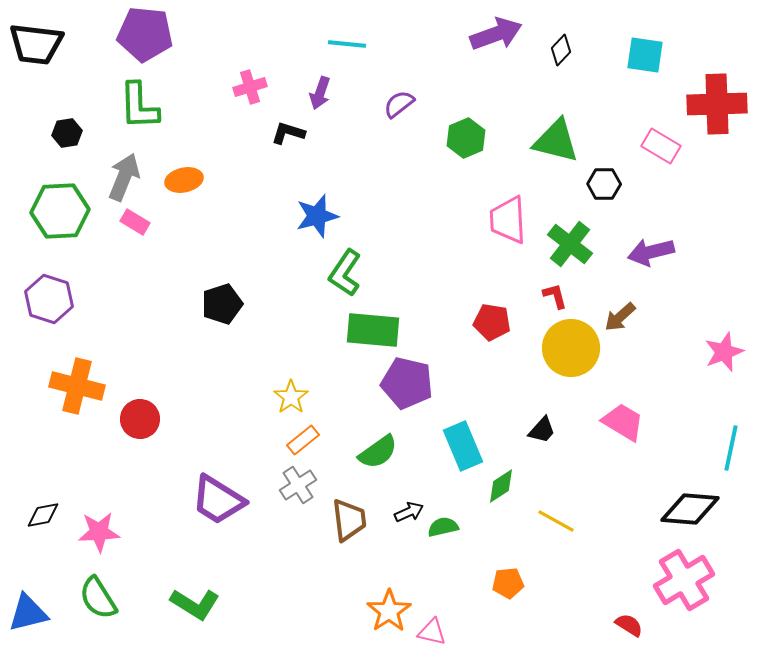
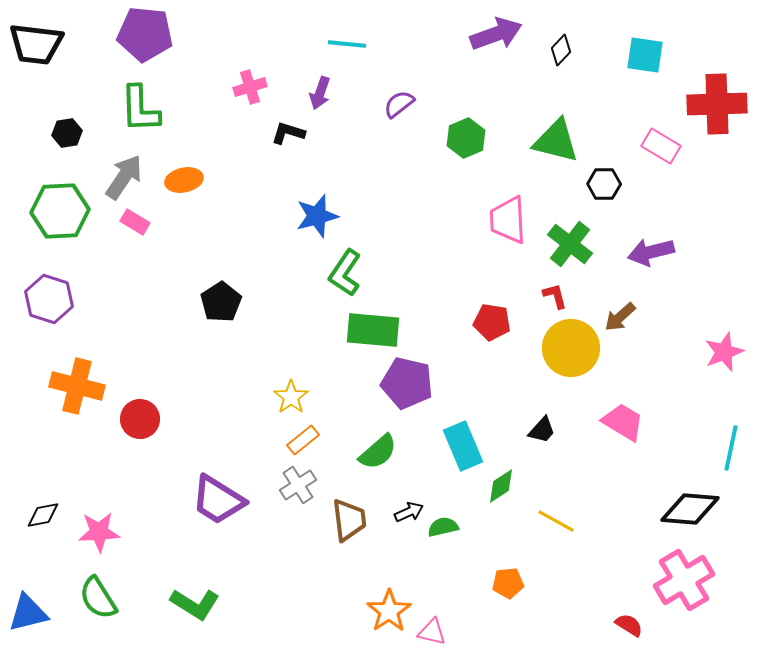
green L-shape at (139, 106): moved 1 px right, 3 px down
gray arrow at (124, 177): rotated 12 degrees clockwise
black pentagon at (222, 304): moved 1 px left, 2 px up; rotated 15 degrees counterclockwise
green semicircle at (378, 452): rotated 6 degrees counterclockwise
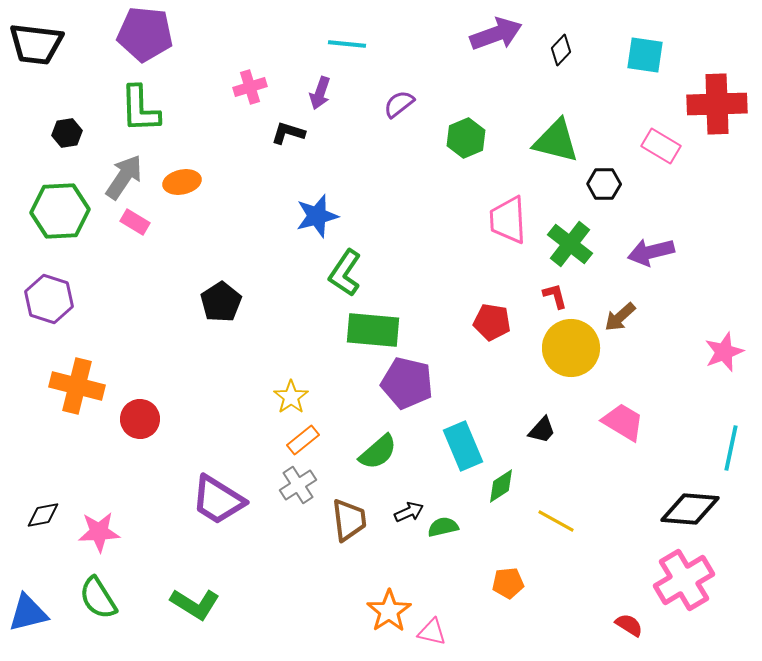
orange ellipse at (184, 180): moved 2 px left, 2 px down
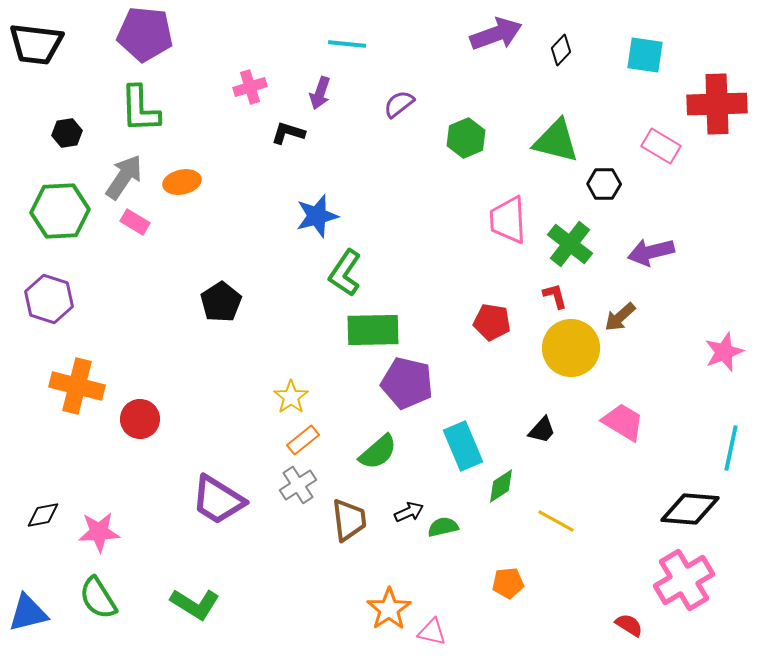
green rectangle at (373, 330): rotated 6 degrees counterclockwise
orange star at (389, 611): moved 2 px up
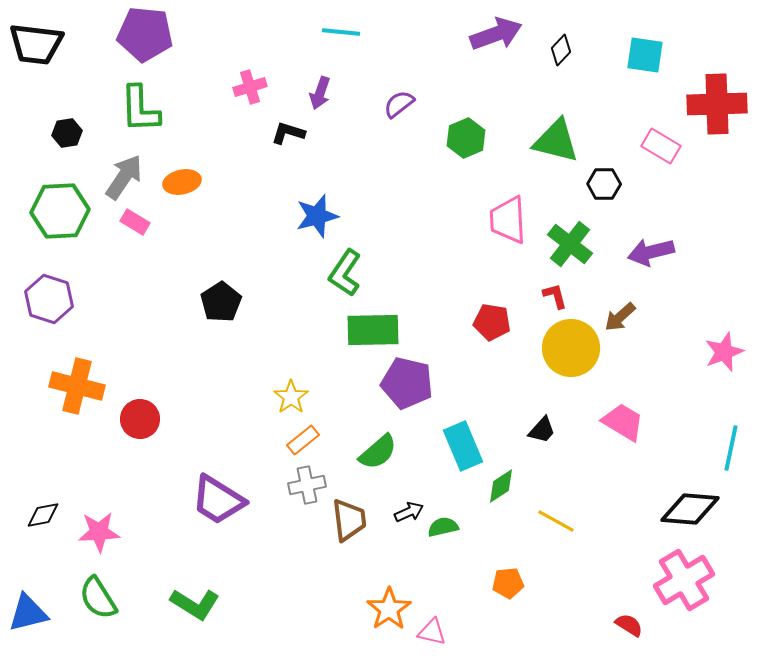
cyan line at (347, 44): moved 6 px left, 12 px up
gray cross at (298, 485): moved 9 px right; rotated 21 degrees clockwise
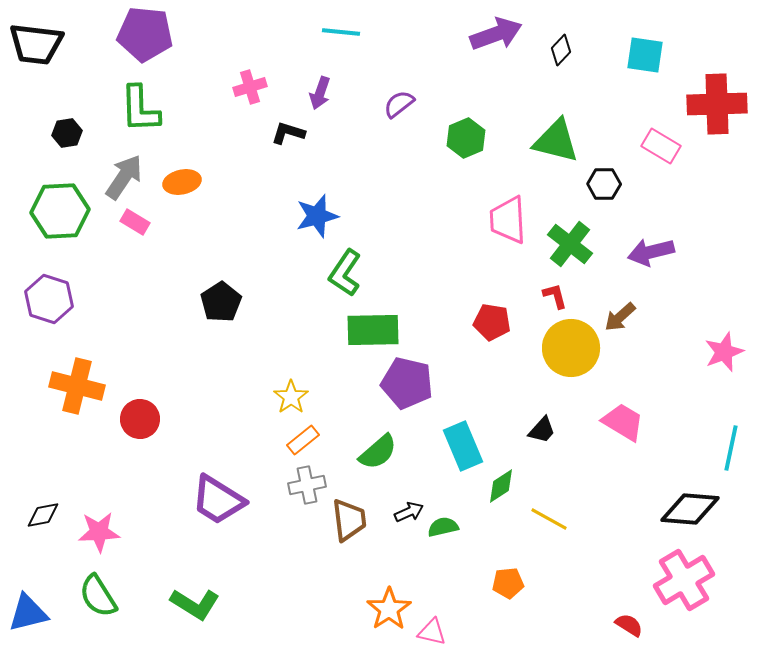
yellow line at (556, 521): moved 7 px left, 2 px up
green semicircle at (98, 598): moved 2 px up
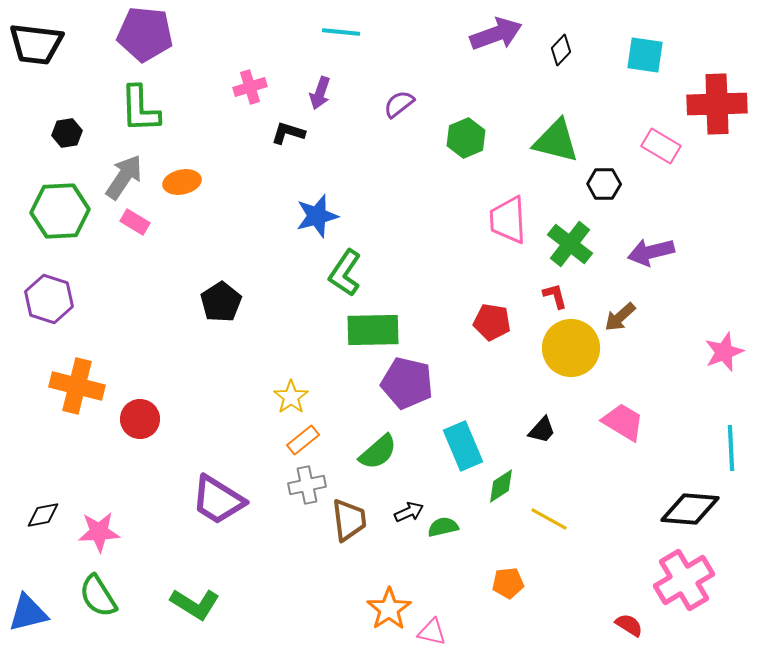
cyan line at (731, 448): rotated 15 degrees counterclockwise
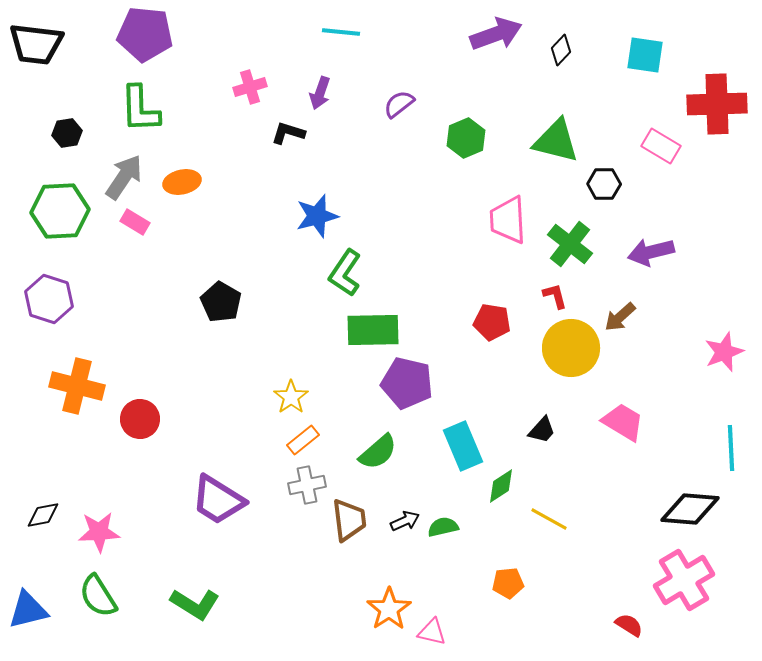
black pentagon at (221, 302): rotated 9 degrees counterclockwise
black arrow at (409, 512): moved 4 px left, 9 px down
blue triangle at (28, 613): moved 3 px up
